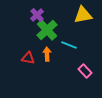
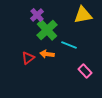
orange arrow: rotated 80 degrees counterclockwise
red triangle: rotated 48 degrees counterclockwise
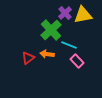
purple cross: moved 28 px right, 2 px up
green cross: moved 4 px right
pink rectangle: moved 8 px left, 10 px up
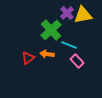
purple cross: moved 2 px right
